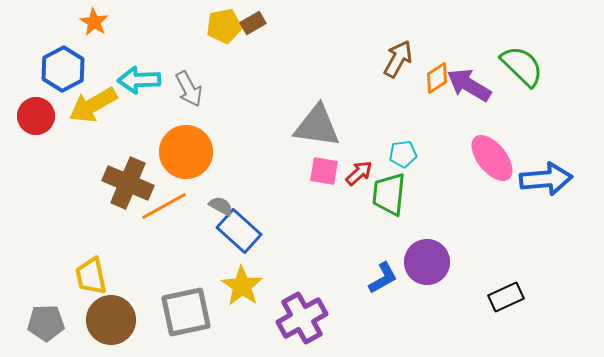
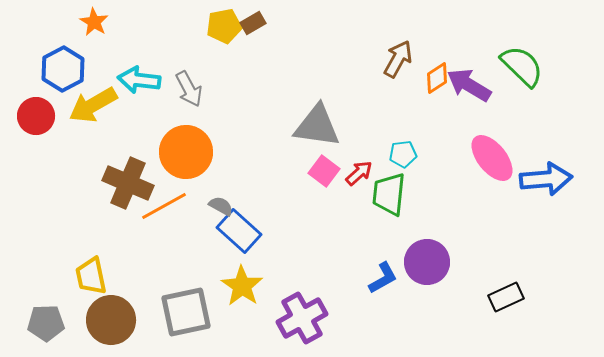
cyan arrow: rotated 9 degrees clockwise
pink square: rotated 28 degrees clockwise
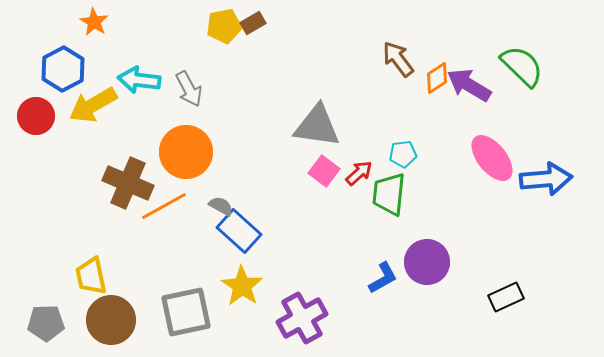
brown arrow: rotated 66 degrees counterclockwise
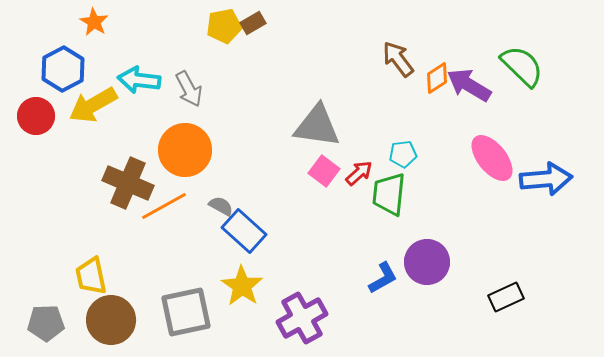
orange circle: moved 1 px left, 2 px up
blue rectangle: moved 5 px right
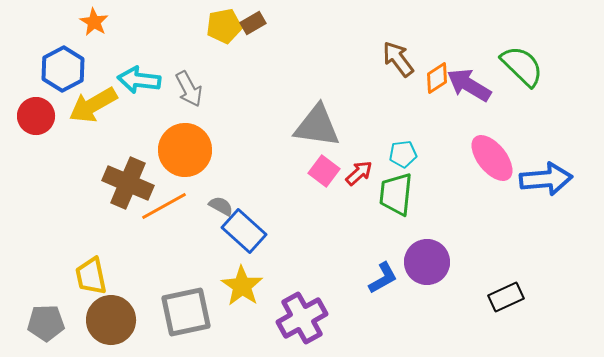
green trapezoid: moved 7 px right
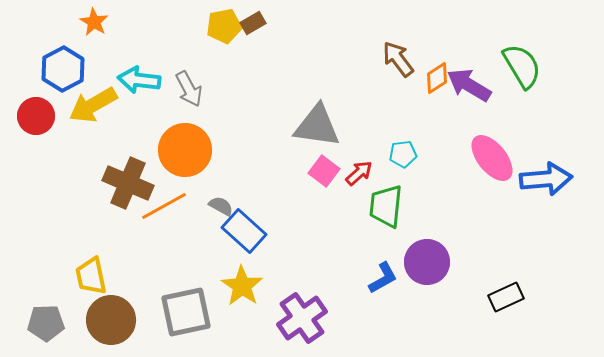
green semicircle: rotated 15 degrees clockwise
green trapezoid: moved 10 px left, 12 px down
purple cross: rotated 6 degrees counterclockwise
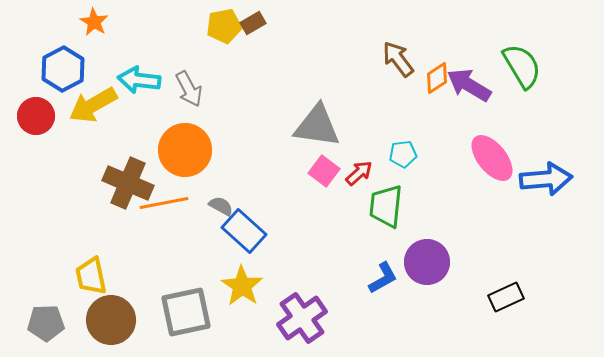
orange line: moved 3 px up; rotated 18 degrees clockwise
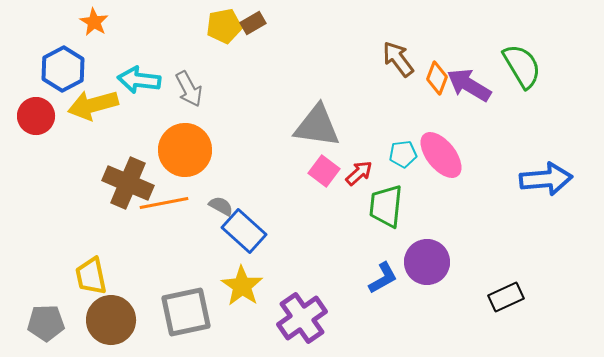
orange diamond: rotated 36 degrees counterclockwise
yellow arrow: rotated 15 degrees clockwise
pink ellipse: moved 51 px left, 3 px up
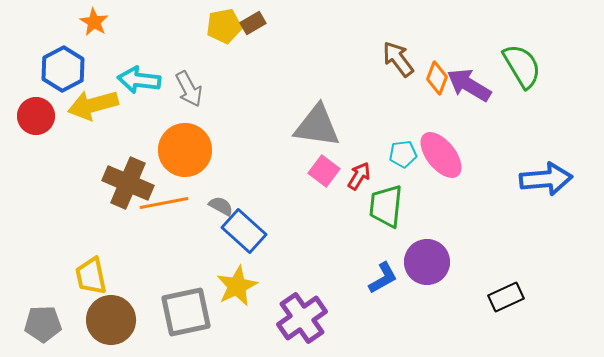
red arrow: moved 3 px down; rotated 16 degrees counterclockwise
yellow star: moved 5 px left; rotated 12 degrees clockwise
gray pentagon: moved 3 px left, 1 px down
